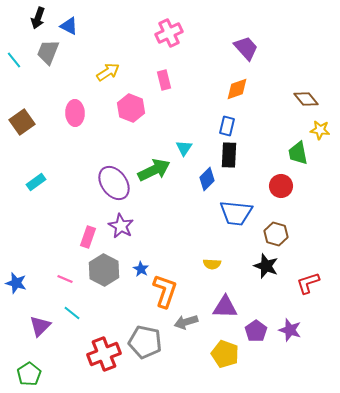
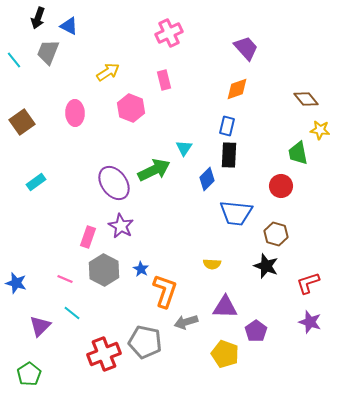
purple star at (290, 330): moved 20 px right, 8 px up
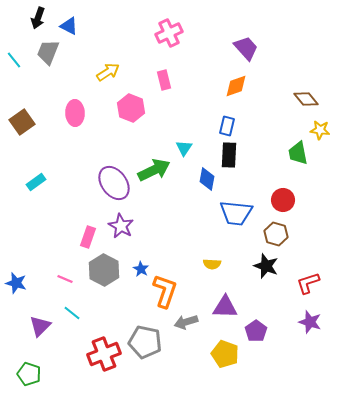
orange diamond at (237, 89): moved 1 px left, 3 px up
blue diamond at (207, 179): rotated 35 degrees counterclockwise
red circle at (281, 186): moved 2 px right, 14 px down
green pentagon at (29, 374): rotated 20 degrees counterclockwise
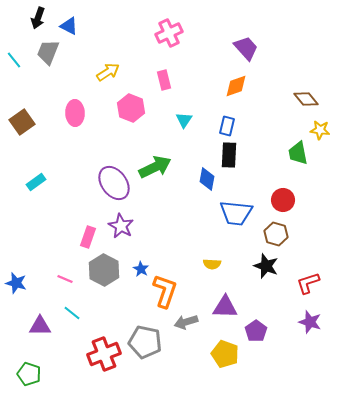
cyan triangle at (184, 148): moved 28 px up
green arrow at (154, 170): moved 1 px right, 3 px up
purple triangle at (40, 326): rotated 45 degrees clockwise
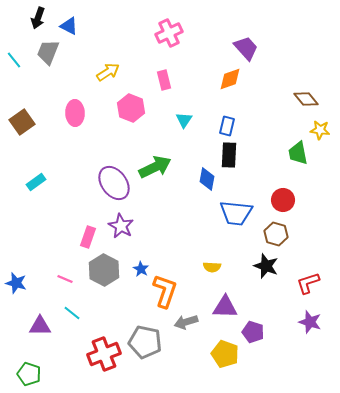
orange diamond at (236, 86): moved 6 px left, 7 px up
yellow semicircle at (212, 264): moved 3 px down
purple pentagon at (256, 331): moved 3 px left, 1 px down; rotated 20 degrees counterclockwise
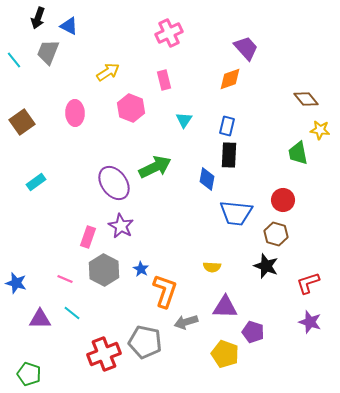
purple triangle at (40, 326): moved 7 px up
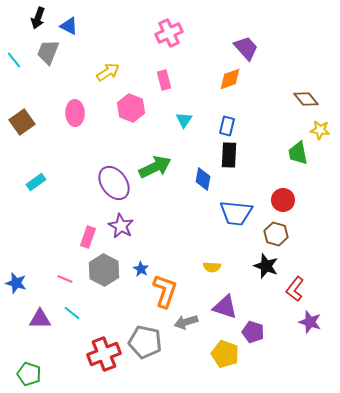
blue diamond at (207, 179): moved 4 px left
red L-shape at (308, 283): moved 13 px left, 6 px down; rotated 35 degrees counterclockwise
purple triangle at (225, 307): rotated 16 degrees clockwise
